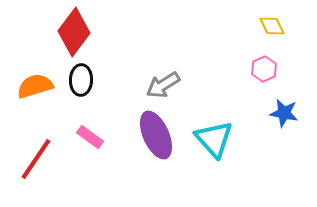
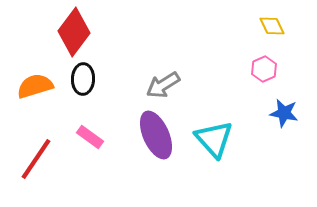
black ellipse: moved 2 px right, 1 px up
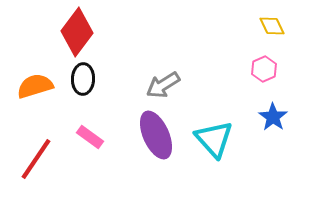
red diamond: moved 3 px right
blue star: moved 11 px left, 4 px down; rotated 24 degrees clockwise
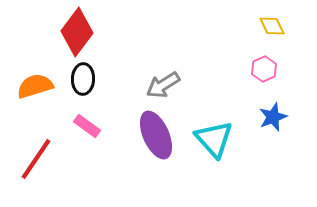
blue star: rotated 16 degrees clockwise
pink rectangle: moved 3 px left, 11 px up
